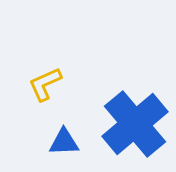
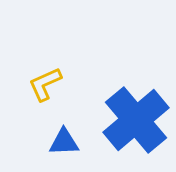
blue cross: moved 1 px right, 4 px up
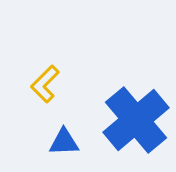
yellow L-shape: rotated 21 degrees counterclockwise
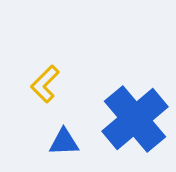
blue cross: moved 1 px left, 1 px up
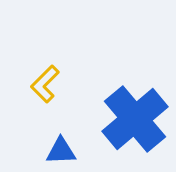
blue triangle: moved 3 px left, 9 px down
